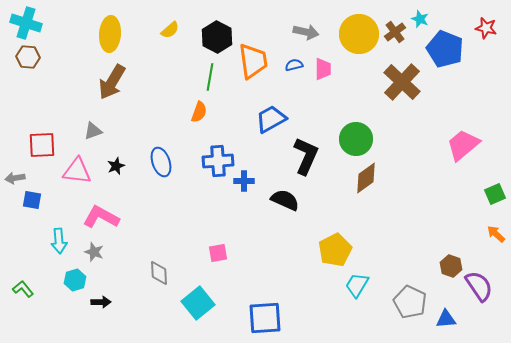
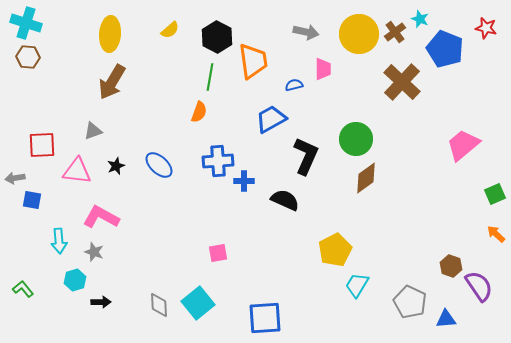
blue semicircle at (294, 65): moved 20 px down
blue ellipse at (161, 162): moved 2 px left, 3 px down; rotated 28 degrees counterclockwise
gray diamond at (159, 273): moved 32 px down
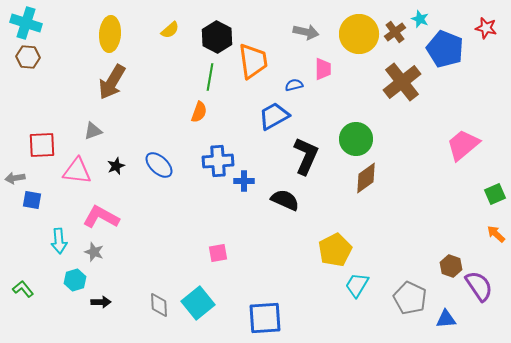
brown cross at (402, 82): rotated 9 degrees clockwise
blue trapezoid at (271, 119): moved 3 px right, 3 px up
gray pentagon at (410, 302): moved 4 px up
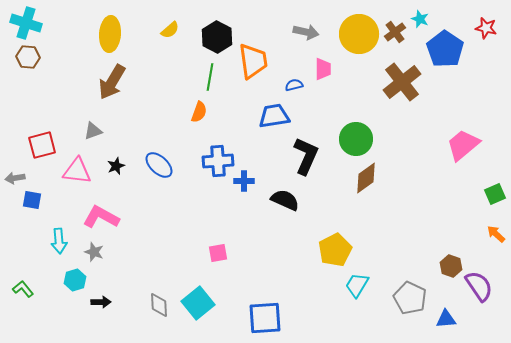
blue pentagon at (445, 49): rotated 12 degrees clockwise
blue trapezoid at (274, 116): rotated 20 degrees clockwise
red square at (42, 145): rotated 12 degrees counterclockwise
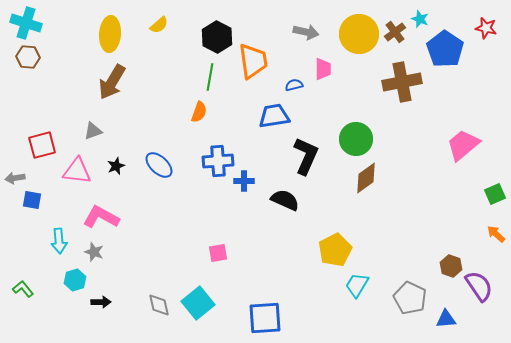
yellow semicircle at (170, 30): moved 11 px left, 5 px up
brown cross at (402, 82): rotated 27 degrees clockwise
gray diamond at (159, 305): rotated 10 degrees counterclockwise
